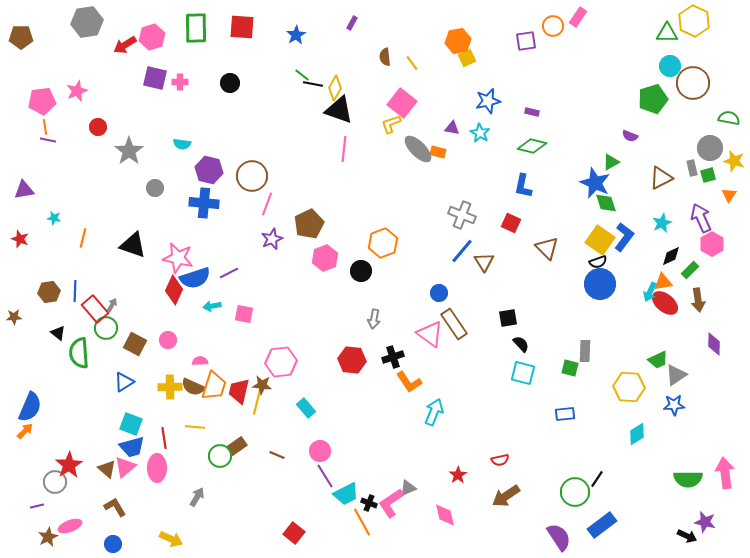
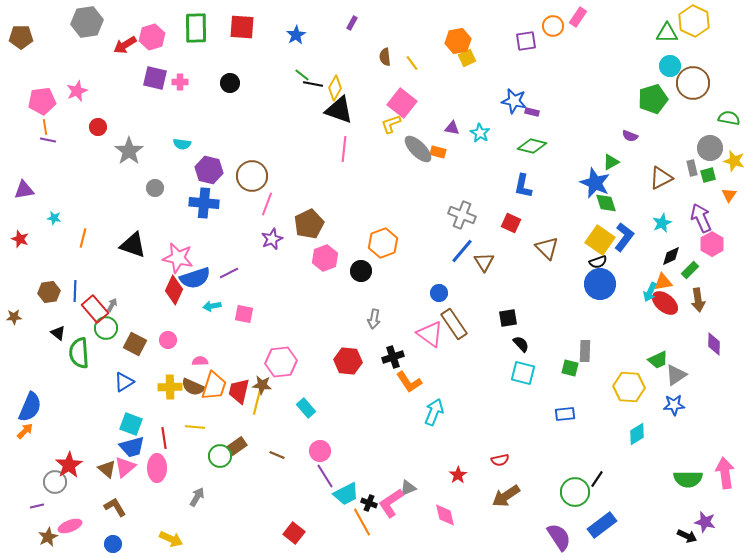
blue star at (488, 101): moved 26 px right; rotated 25 degrees clockwise
red hexagon at (352, 360): moved 4 px left, 1 px down
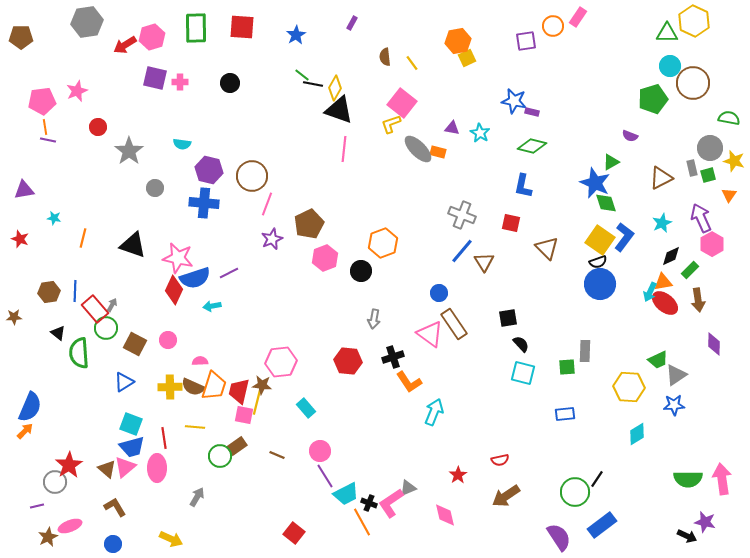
red square at (511, 223): rotated 12 degrees counterclockwise
pink square at (244, 314): moved 101 px down
green square at (570, 368): moved 3 px left, 1 px up; rotated 18 degrees counterclockwise
pink arrow at (725, 473): moved 3 px left, 6 px down
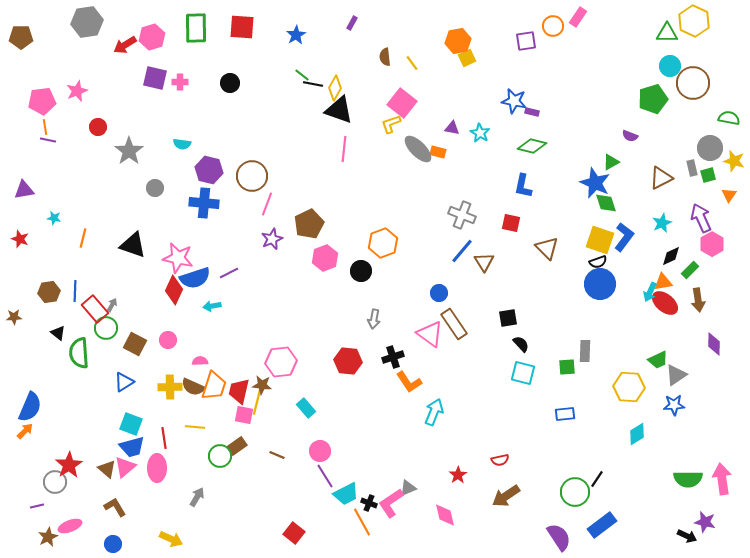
yellow square at (600, 240): rotated 16 degrees counterclockwise
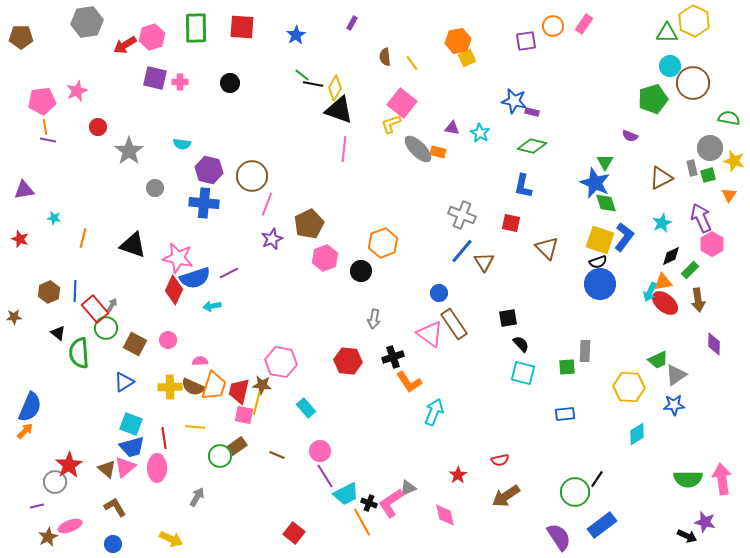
pink rectangle at (578, 17): moved 6 px right, 7 px down
green triangle at (611, 162): moved 6 px left; rotated 30 degrees counterclockwise
brown hexagon at (49, 292): rotated 15 degrees counterclockwise
pink hexagon at (281, 362): rotated 16 degrees clockwise
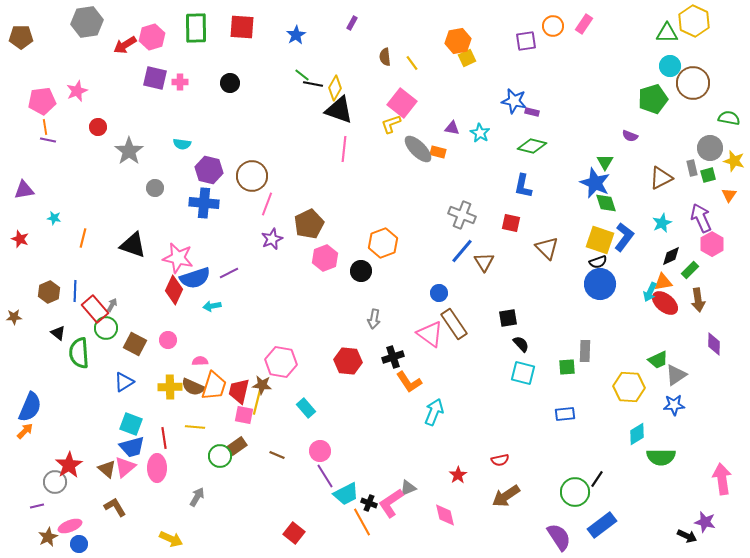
green semicircle at (688, 479): moved 27 px left, 22 px up
blue circle at (113, 544): moved 34 px left
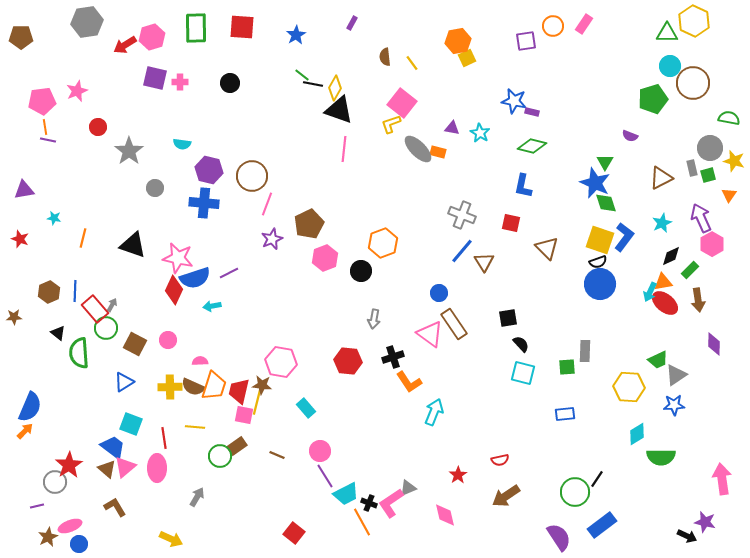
blue trapezoid at (132, 447): moved 19 px left; rotated 128 degrees counterclockwise
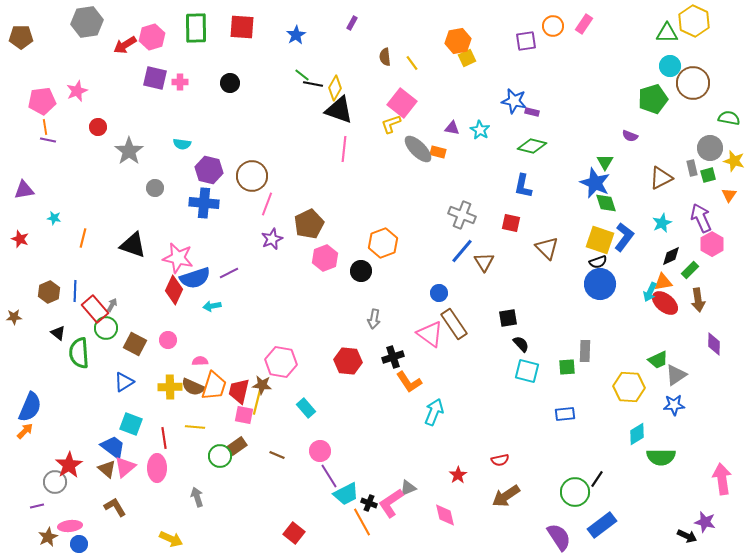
cyan star at (480, 133): moved 3 px up
cyan square at (523, 373): moved 4 px right, 2 px up
purple line at (325, 476): moved 4 px right
gray arrow at (197, 497): rotated 48 degrees counterclockwise
pink ellipse at (70, 526): rotated 15 degrees clockwise
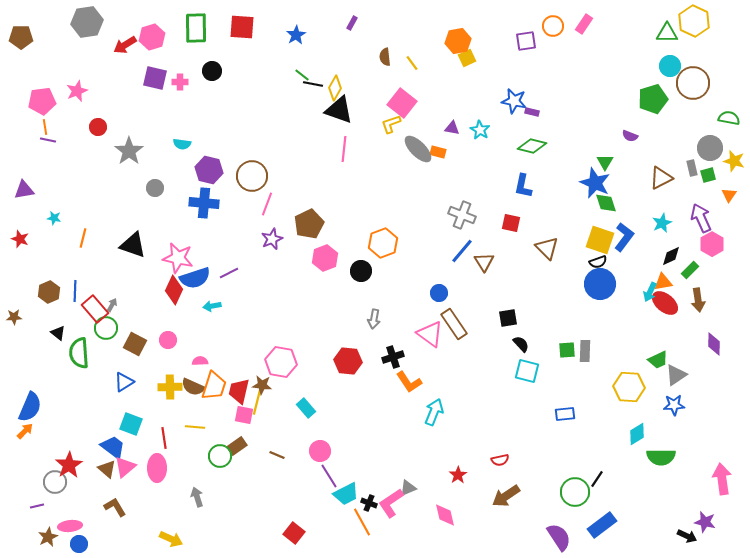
black circle at (230, 83): moved 18 px left, 12 px up
green square at (567, 367): moved 17 px up
